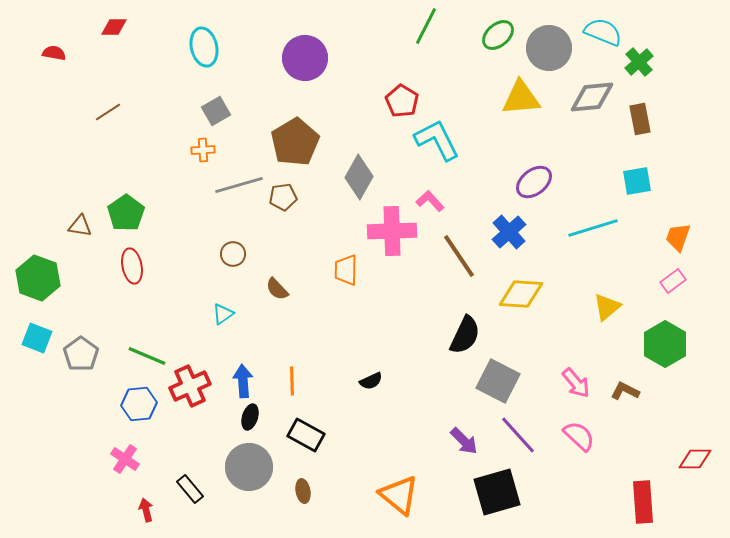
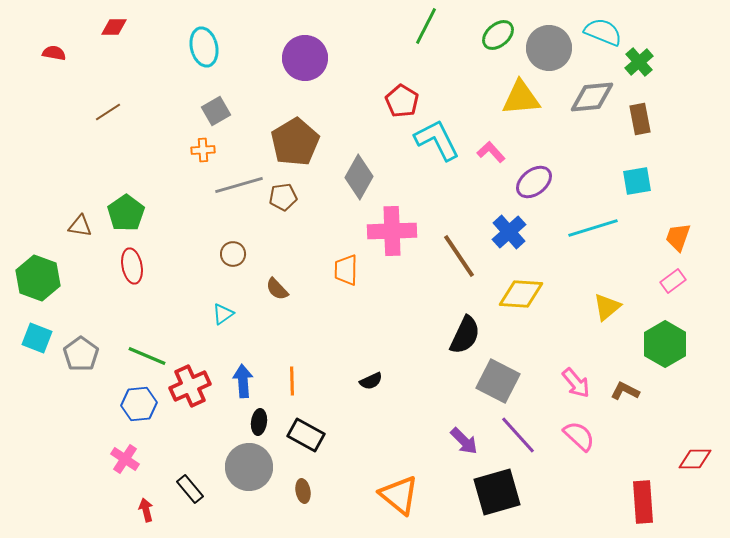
pink L-shape at (430, 201): moved 61 px right, 49 px up
black ellipse at (250, 417): moved 9 px right, 5 px down; rotated 10 degrees counterclockwise
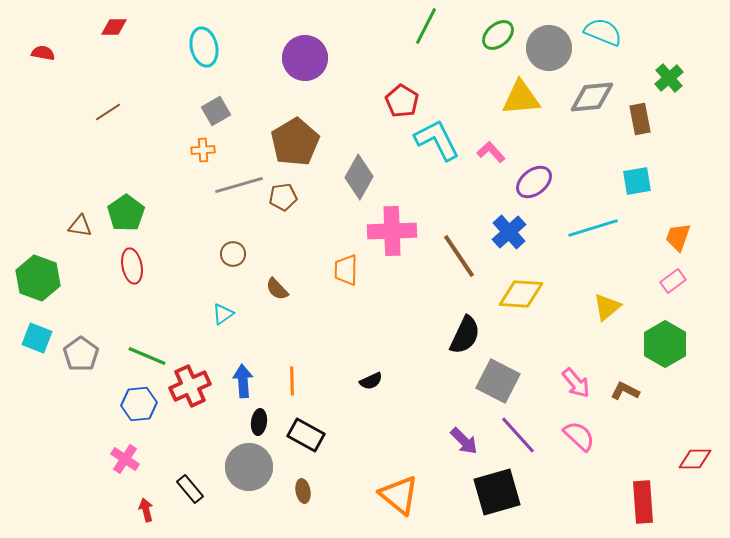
red semicircle at (54, 53): moved 11 px left
green cross at (639, 62): moved 30 px right, 16 px down
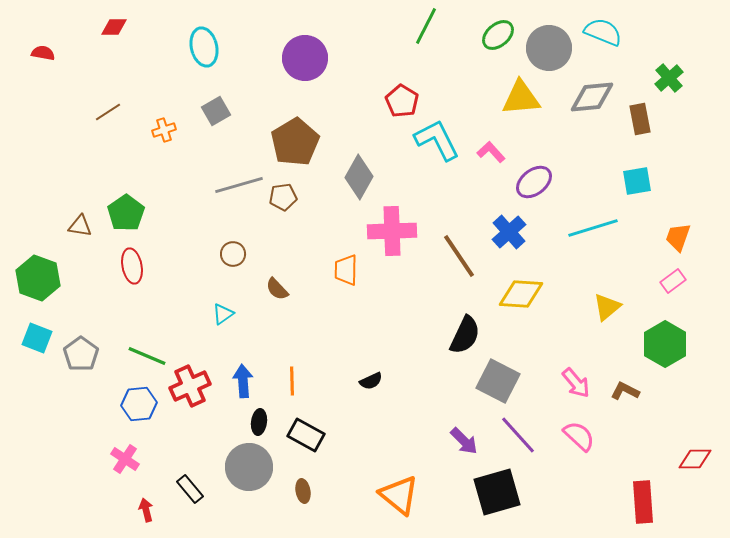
orange cross at (203, 150): moved 39 px left, 20 px up; rotated 15 degrees counterclockwise
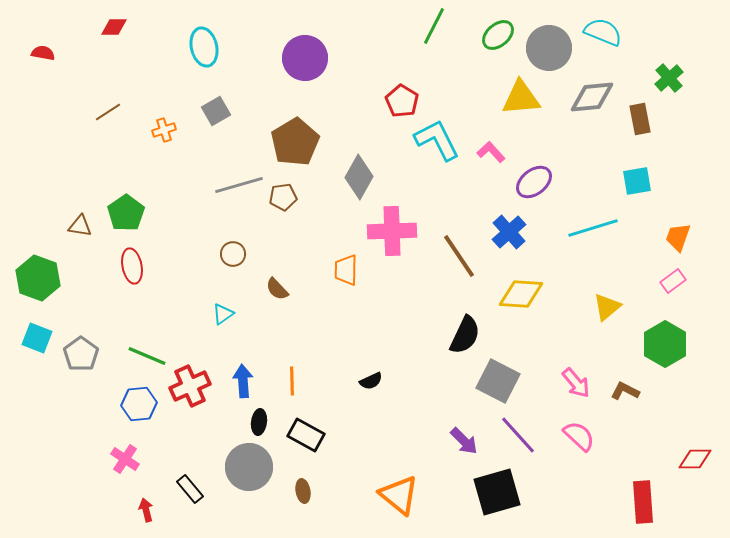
green line at (426, 26): moved 8 px right
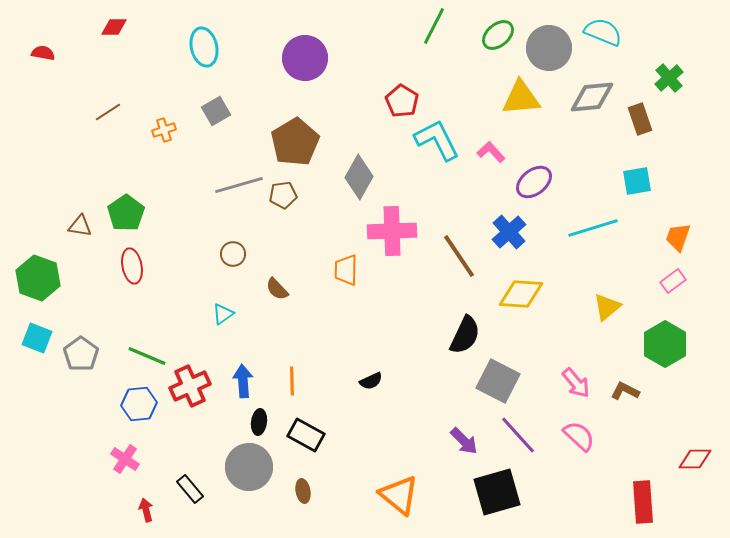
brown rectangle at (640, 119): rotated 8 degrees counterclockwise
brown pentagon at (283, 197): moved 2 px up
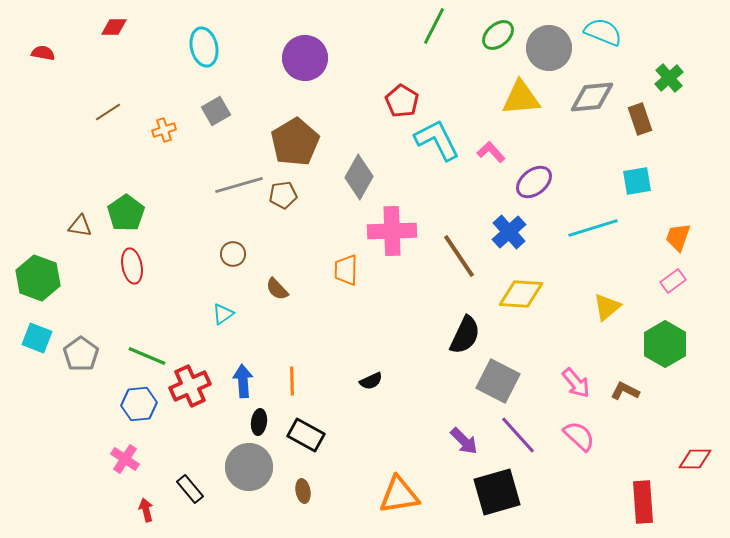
orange triangle at (399, 495): rotated 48 degrees counterclockwise
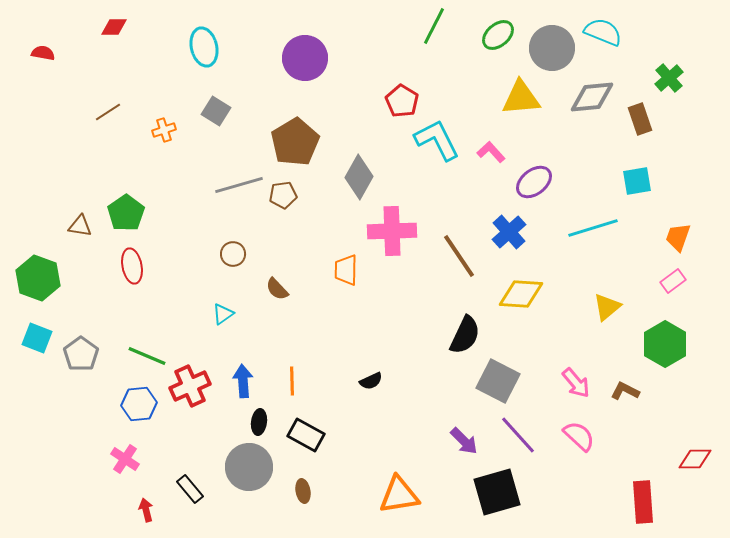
gray circle at (549, 48): moved 3 px right
gray square at (216, 111): rotated 28 degrees counterclockwise
